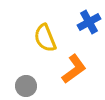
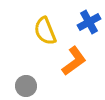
yellow semicircle: moved 7 px up
orange L-shape: moved 8 px up
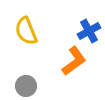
blue cross: moved 9 px down
yellow semicircle: moved 19 px left
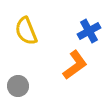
orange L-shape: moved 1 px right, 4 px down
gray circle: moved 8 px left
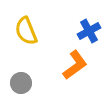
gray circle: moved 3 px right, 3 px up
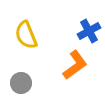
yellow semicircle: moved 4 px down
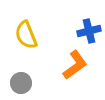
blue cross: rotated 15 degrees clockwise
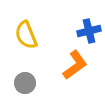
gray circle: moved 4 px right
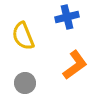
blue cross: moved 22 px left, 14 px up
yellow semicircle: moved 3 px left, 1 px down
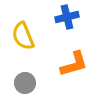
orange L-shape: moved 1 px left, 1 px up; rotated 20 degrees clockwise
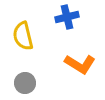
yellow semicircle: rotated 8 degrees clockwise
orange L-shape: moved 6 px right; rotated 48 degrees clockwise
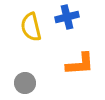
yellow semicircle: moved 8 px right, 9 px up
orange L-shape: rotated 36 degrees counterclockwise
